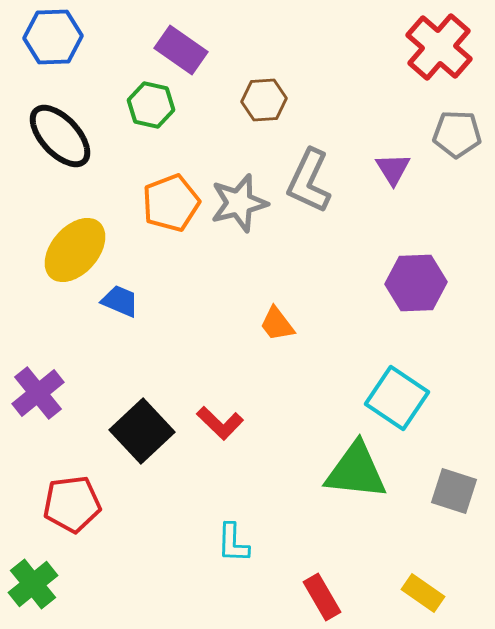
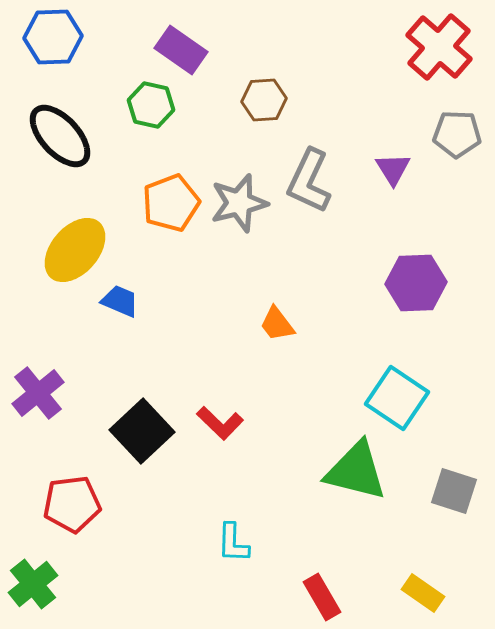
green triangle: rotated 8 degrees clockwise
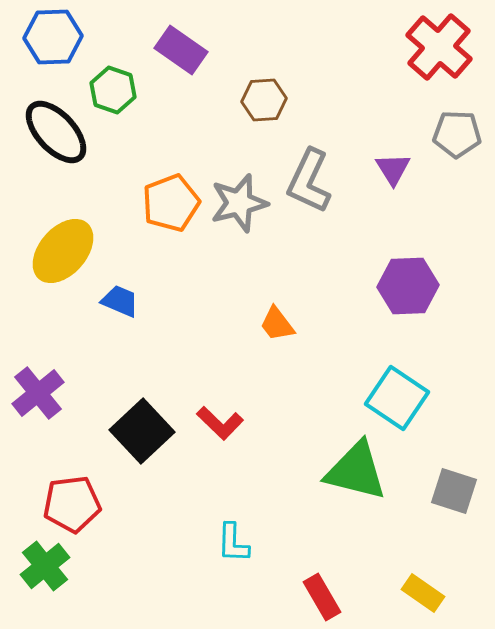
green hexagon: moved 38 px left, 15 px up; rotated 6 degrees clockwise
black ellipse: moved 4 px left, 4 px up
yellow ellipse: moved 12 px left, 1 px down
purple hexagon: moved 8 px left, 3 px down
green cross: moved 12 px right, 18 px up
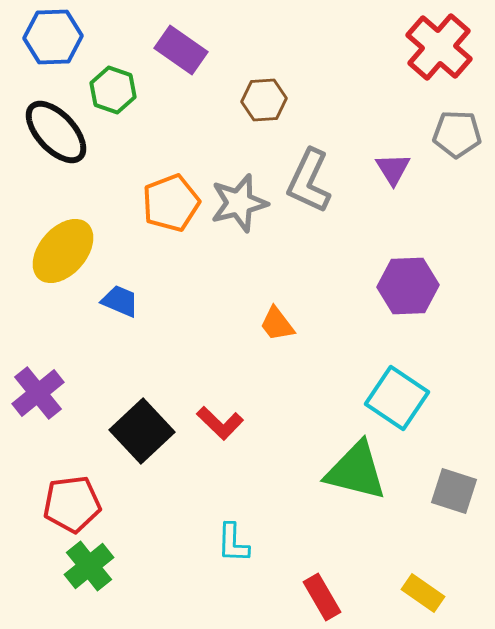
green cross: moved 44 px right
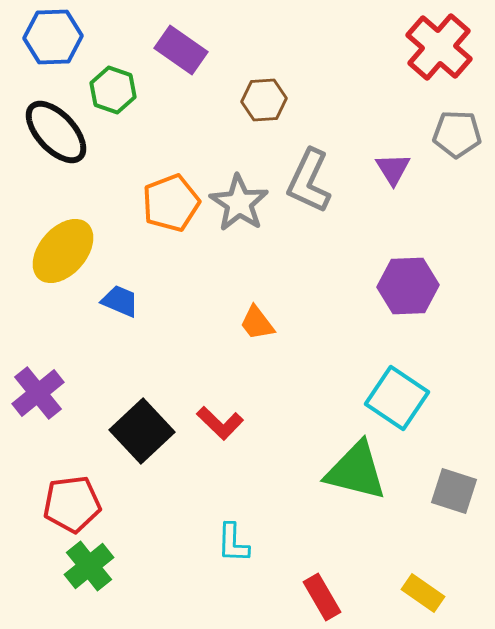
gray star: rotated 24 degrees counterclockwise
orange trapezoid: moved 20 px left, 1 px up
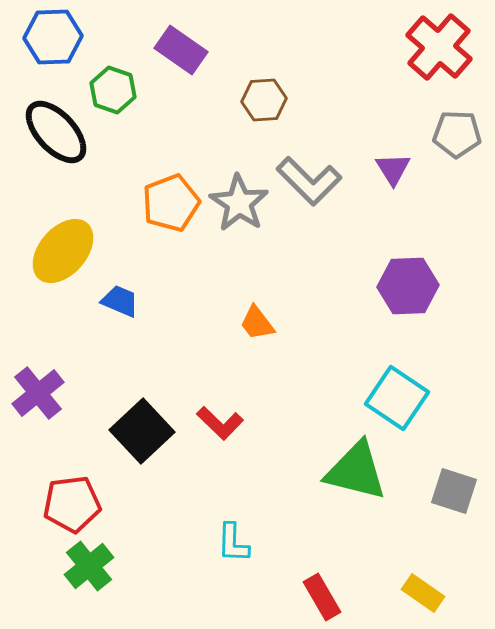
gray L-shape: rotated 70 degrees counterclockwise
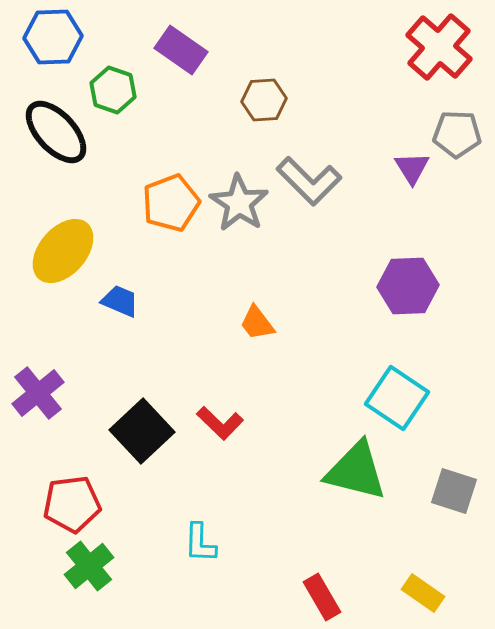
purple triangle: moved 19 px right, 1 px up
cyan L-shape: moved 33 px left
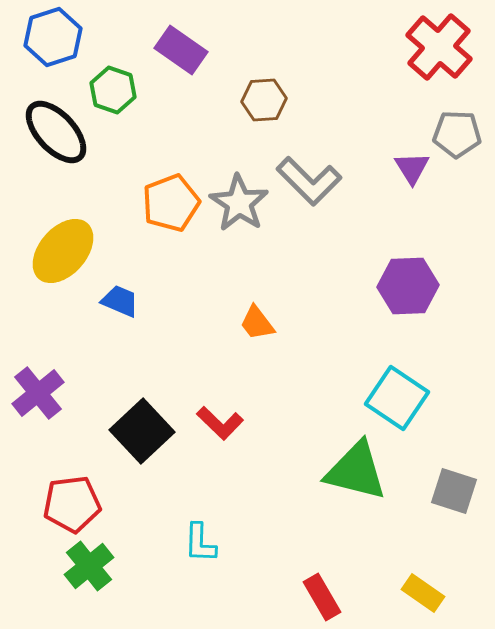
blue hexagon: rotated 16 degrees counterclockwise
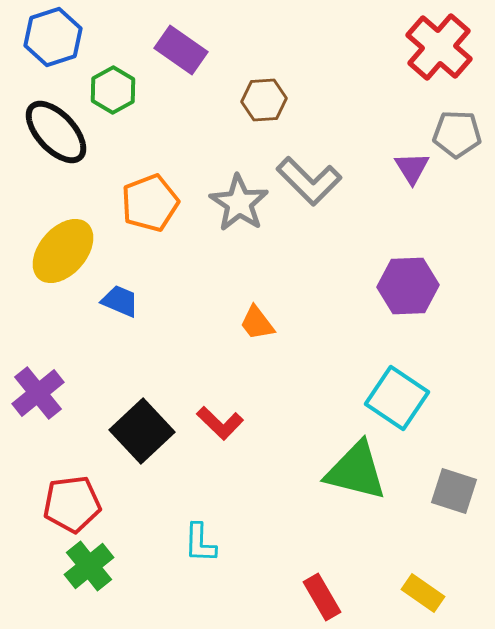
green hexagon: rotated 12 degrees clockwise
orange pentagon: moved 21 px left
